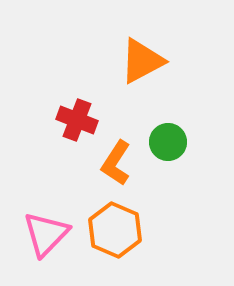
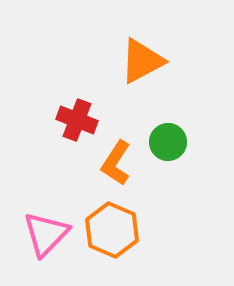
orange hexagon: moved 3 px left
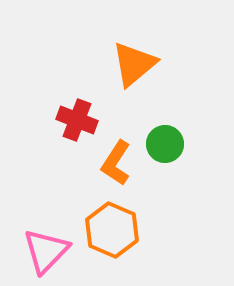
orange triangle: moved 8 px left, 3 px down; rotated 12 degrees counterclockwise
green circle: moved 3 px left, 2 px down
pink triangle: moved 17 px down
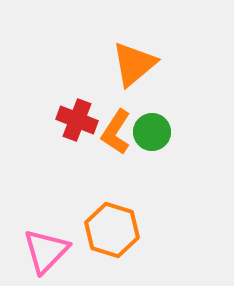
green circle: moved 13 px left, 12 px up
orange L-shape: moved 31 px up
orange hexagon: rotated 6 degrees counterclockwise
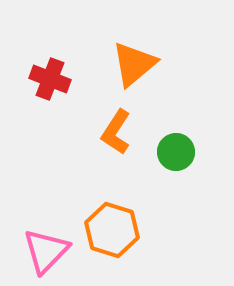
red cross: moved 27 px left, 41 px up
green circle: moved 24 px right, 20 px down
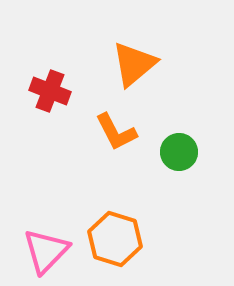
red cross: moved 12 px down
orange L-shape: rotated 60 degrees counterclockwise
green circle: moved 3 px right
orange hexagon: moved 3 px right, 9 px down
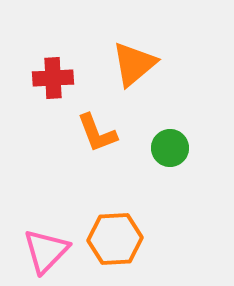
red cross: moved 3 px right, 13 px up; rotated 24 degrees counterclockwise
orange L-shape: moved 19 px left, 1 px down; rotated 6 degrees clockwise
green circle: moved 9 px left, 4 px up
orange hexagon: rotated 20 degrees counterclockwise
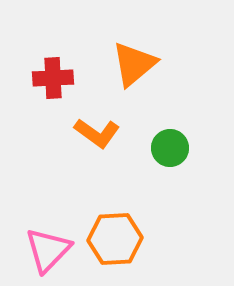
orange L-shape: rotated 33 degrees counterclockwise
pink triangle: moved 2 px right, 1 px up
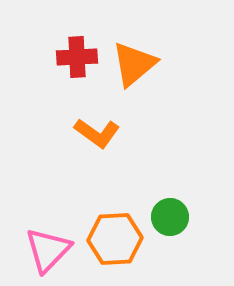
red cross: moved 24 px right, 21 px up
green circle: moved 69 px down
